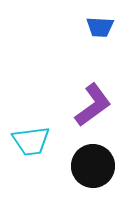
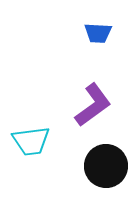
blue trapezoid: moved 2 px left, 6 px down
black circle: moved 13 px right
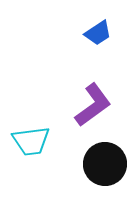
blue trapezoid: rotated 36 degrees counterclockwise
black circle: moved 1 px left, 2 px up
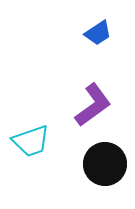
cyan trapezoid: rotated 12 degrees counterclockwise
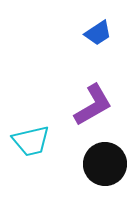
purple L-shape: rotated 6 degrees clockwise
cyan trapezoid: rotated 6 degrees clockwise
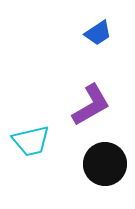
purple L-shape: moved 2 px left
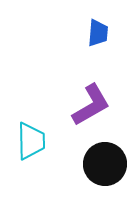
blue trapezoid: rotated 52 degrees counterclockwise
cyan trapezoid: rotated 78 degrees counterclockwise
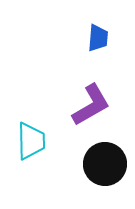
blue trapezoid: moved 5 px down
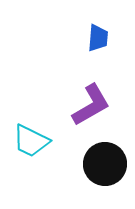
cyan trapezoid: rotated 117 degrees clockwise
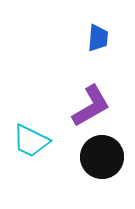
purple L-shape: moved 1 px down
black circle: moved 3 px left, 7 px up
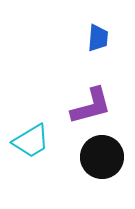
purple L-shape: rotated 15 degrees clockwise
cyan trapezoid: rotated 57 degrees counterclockwise
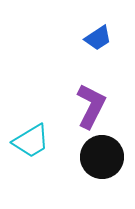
blue trapezoid: rotated 52 degrees clockwise
purple L-shape: rotated 48 degrees counterclockwise
